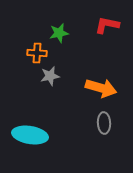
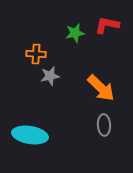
green star: moved 16 px right
orange cross: moved 1 px left, 1 px down
orange arrow: rotated 28 degrees clockwise
gray ellipse: moved 2 px down
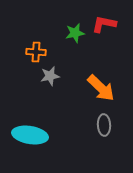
red L-shape: moved 3 px left, 1 px up
orange cross: moved 2 px up
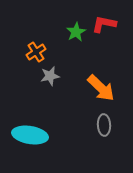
green star: moved 1 px right, 1 px up; rotated 18 degrees counterclockwise
orange cross: rotated 36 degrees counterclockwise
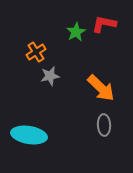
cyan ellipse: moved 1 px left
